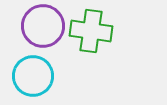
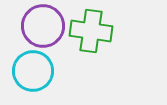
cyan circle: moved 5 px up
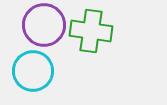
purple circle: moved 1 px right, 1 px up
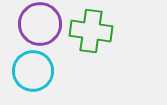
purple circle: moved 4 px left, 1 px up
